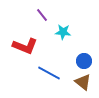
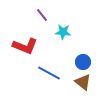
blue circle: moved 1 px left, 1 px down
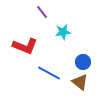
purple line: moved 3 px up
cyan star: rotated 14 degrees counterclockwise
brown triangle: moved 3 px left
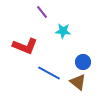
cyan star: moved 1 px up; rotated 14 degrees clockwise
brown triangle: moved 2 px left
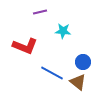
purple line: moved 2 px left; rotated 64 degrees counterclockwise
blue line: moved 3 px right
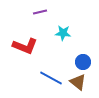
cyan star: moved 2 px down
blue line: moved 1 px left, 5 px down
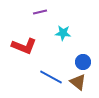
red L-shape: moved 1 px left
blue line: moved 1 px up
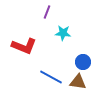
purple line: moved 7 px right; rotated 56 degrees counterclockwise
brown triangle: rotated 30 degrees counterclockwise
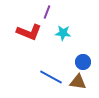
red L-shape: moved 5 px right, 14 px up
